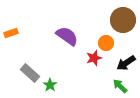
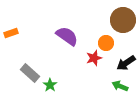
green arrow: rotated 21 degrees counterclockwise
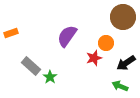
brown circle: moved 3 px up
purple semicircle: rotated 90 degrees counterclockwise
gray rectangle: moved 1 px right, 7 px up
green star: moved 8 px up
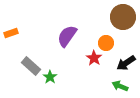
red star: rotated 21 degrees counterclockwise
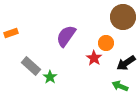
purple semicircle: moved 1 px left
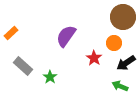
orange rectangle: rotated 24 degrees counterclockwise
orange circle: moved 8 px right
gray rectangle: moved 8 px left
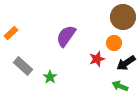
red star: moved 3 px right, 1 px down; rotated 21 degrees clockwise
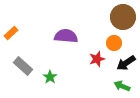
purple semicircle: rotated 60 degrees clockwise
green arrow: moved 2 px right
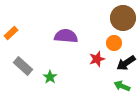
brown circle: moved 1 px down
